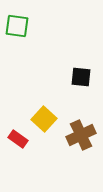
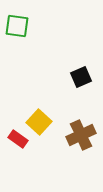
black square: rotated 30 degrees counterclockwise
yellow square: moved 5 px left, 3 px down
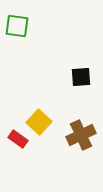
black square: rotated 20 degrees clockwise
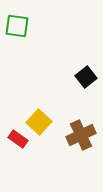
black square: moved 5 px right; rotated 35 degrees counterclockwise
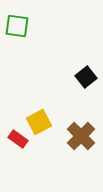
yellow square: rotated 20 degrees clockwise
brown cross: moved 1 px down; rotated 20 degrees counterclockwise
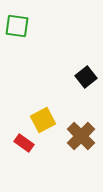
yellow square: moved 4 px right, 2 px up
red rectangle: moved 6 px right, 4 px down
